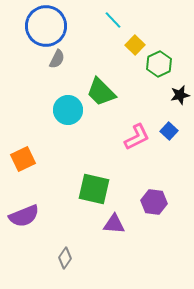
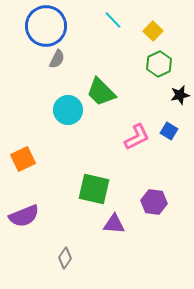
yellow square: moved 18 px right, 14 px up
blue square: rotated 12 degrees counterclockwise
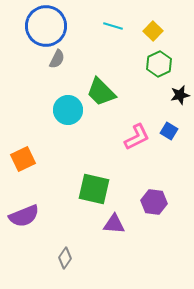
cyan line: moved 6 px down; rotated 30 degrees counterclockwise
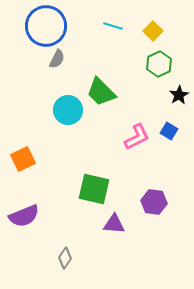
black star: moved 1 px left; rotated 18 degrees counterclockwise
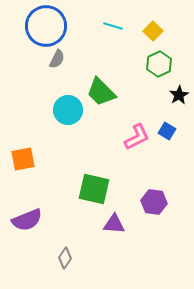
blue square: moved 2 px left
orange square: rotated 15 degrees clockwise
purple semicircle: moved 3 px right, 4 px down
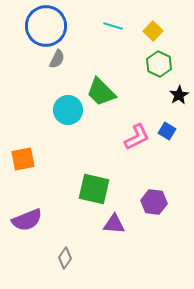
green hexagon: rotated 10 degrees counterclockwise
